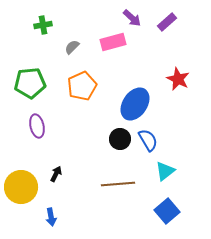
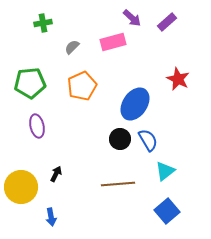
green cross: moved 2 px up
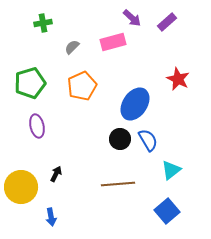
green pentagon: rotated 12 degrees counterclockwise
cyan triangle: moved 6 px right, 1 px up
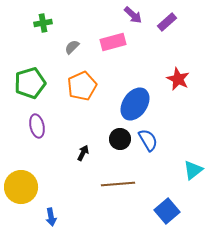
purple arrow: moved 1 px right, 3 px up
cyan triangle: moved 22 px right
black arrow: moved 27 px right, 21 px up
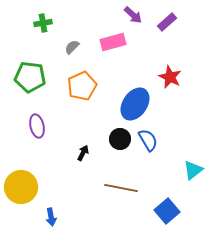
red star: moved 8 px left, 2 px up
green pentagon: moved 6 px up; rotated 24 degrees clockwise
brown line: moved 3 px right, 4 px down; rotated 16 degrees clockwise
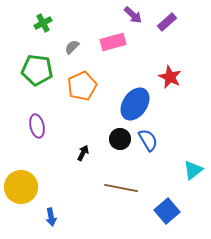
green cross: rotated 18 degrees counterclockwise
green pentagon: moved 7 px right, 7 px up
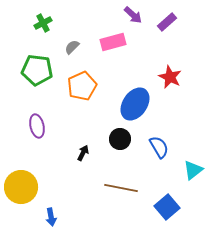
blue semicircle: moved 11 px right, 7 px down
blue square: moved 4 px up
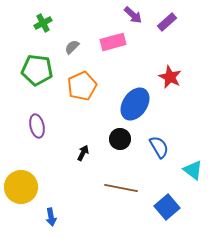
cyan triangle: rotated 45 degrees counterclockwise
